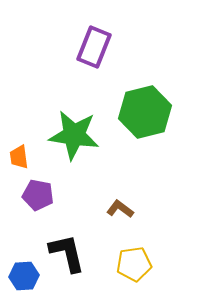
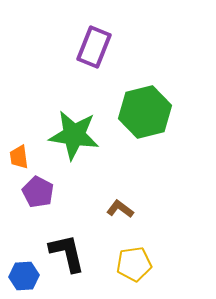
purple pentagon: moved 3 px up; rotated 16 degrees clockwise
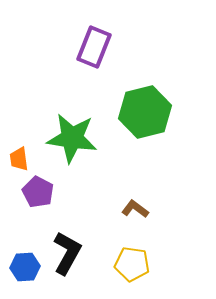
green star: moved 2 px left, 3 px down
orange trapezoid: moved 2 px down
brown L-shape: moved 15 px right
black L-shape: rotated 42 degrees clockwise
yellow pentagon: moved 2 px left; rotated 16 degrees clockwise
blue hexagon: moved 1 px right, 9 px up
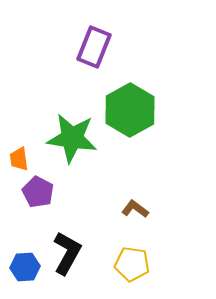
green hexagon: moved 15 px left, 2 px up; rotated 15 degrees counterclockwise
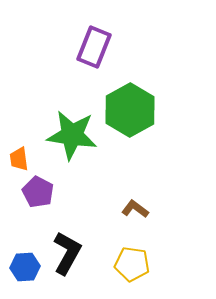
green star: moved 3 px up
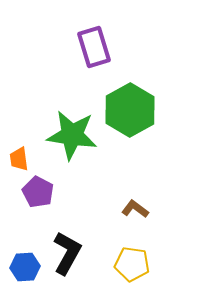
purple rectangle: rotated 39 degrees counterclockwise
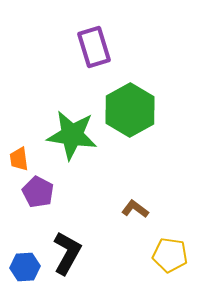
yellow pentagon: moved 38 px right, 9 px up
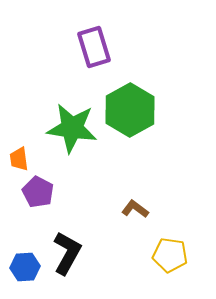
green star: moved 7 px up
